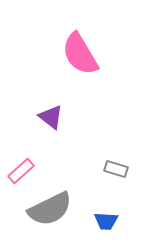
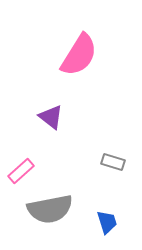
pink semicircle: moved 1 px left, 1 px down; rotated 117 degrees counterclockwise
gray rectangle: moved 3 px left, 7 px up
gray semicircle: rotated 15 degrees clockwise
blue trapezoid: moved 1 px right, 1 px down; rotated 110 degrees counterclockwise
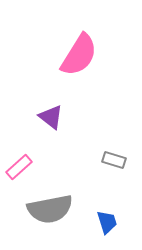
gray rectangle: moved 1 px right, 2 px up
pink rectangle: moved 2 px left, 4 px up
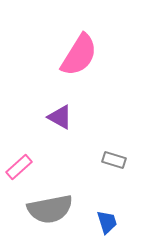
purple triangle: moved 9 px right; rotated 8 degrees counterclockwise
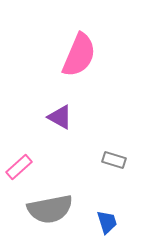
pink semicircle: rotated 9 degrees counterclockwise
